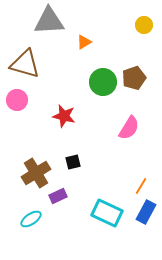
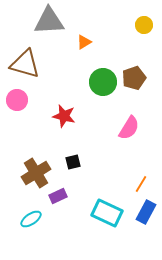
orange line: moved 2 px up
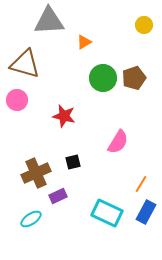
green circle: moved 4 px up
pink semicircle: moved 11 px left, 14 px down
brown cross: rotated 8 degrees clockwise
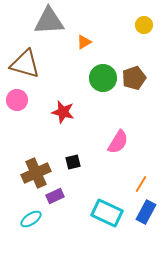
red star: moved 1 px left, 4 px up
purple rectangle: moved 3 px left
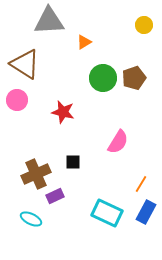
brown triangle: rotated 16 degrees clockwise
black square: rotated 14 degrees clockwise
brown cross: moved 1 px down
cyan ellipse: rotated 60 degrees clockwise
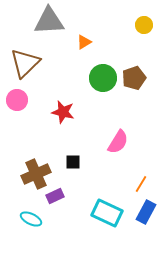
brown triangle: moved 1 px up; rotated 44 degrees clockwise
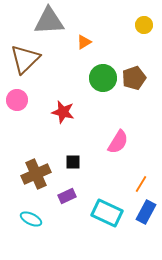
brown triangle: moved 4 px up
purple rectangle: moved 12 px right
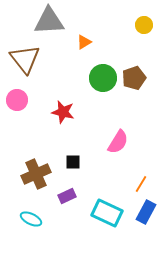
brown triangle: rotated 24 degrees counterclockwise
